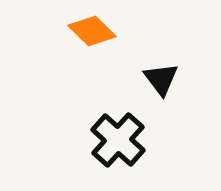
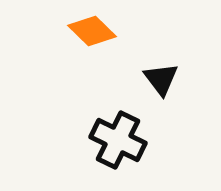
black cross: rotated 16 degrees counterclockwise
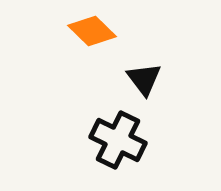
black triangle: moved 17 px left
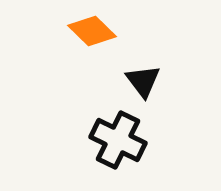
black triangle: moved 1 px left, 2 px down
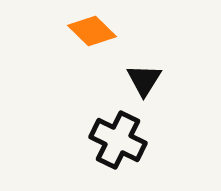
black triangle: moved 1 px right, 1 px up; rotated 9 degrees clockwise
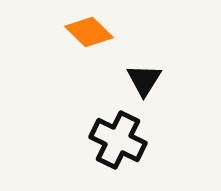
orange diamond: moved 3 px left, 1 px down
